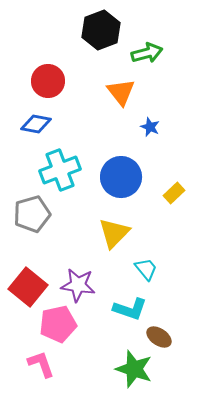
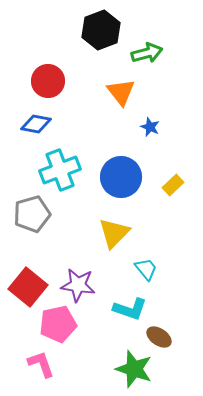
yellow rectangle: moved 1 px left, 8 px up
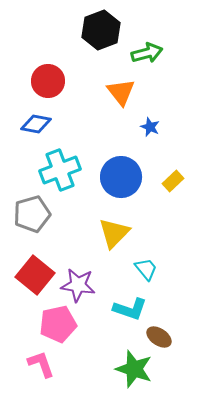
yellow rectangle: moved 4 px up
red square: moved 7 px right, 12 px up
